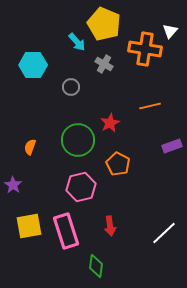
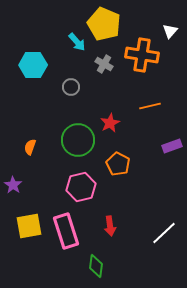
orange cross: moved 3 px left, 6 px down
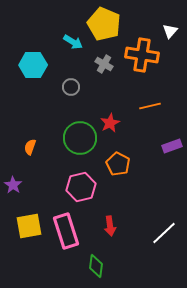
cyan arrow: moved 4 px left; rotated 18 degrees counterclockwise
green circle: moved 2 px right, 2 px up
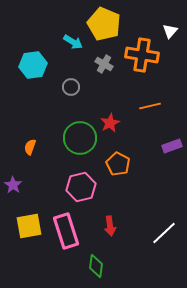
cyan hexagon: rotated 8 degrees counterclockwise
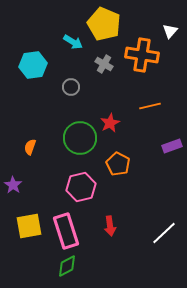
green diamond: moved 29 px left; rotated 55 degrees clockwise
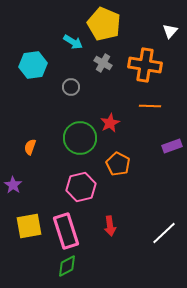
orange cross: moved 3 px right, 10 px down
gray cross: moved 1 px left, 1 px up
orange line: rotated 15 degrees clockwise
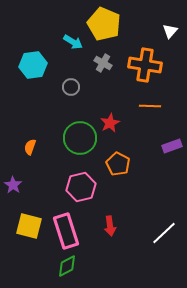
yellow square: rotated 24 degrees clockwise
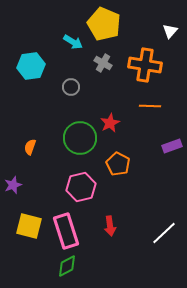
cyan hexagon: moved 2 px left, 1 px down
purple star: rotated 18 degrees clockwise
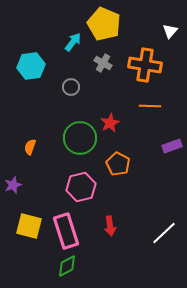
cyan arrow: rotated 84 degrees counterclockwise
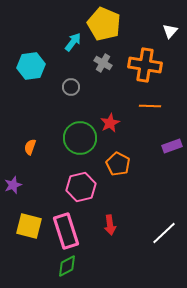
red arrow: moved 1 px up
